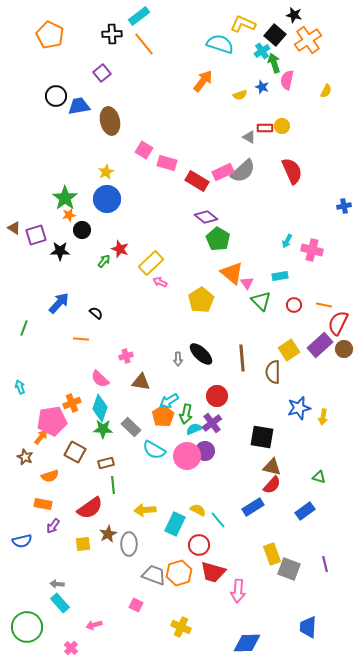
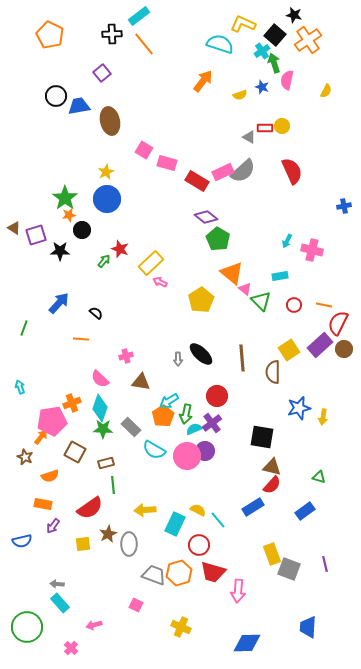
pink triangle at (247, 283): moved 2 px left, 6 px down; rotated 16 degrees counterclockwise
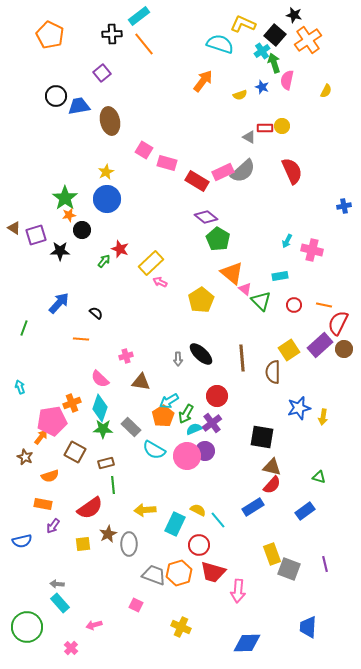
green arrow at (186, 414): rotated 18 degrees clockwise
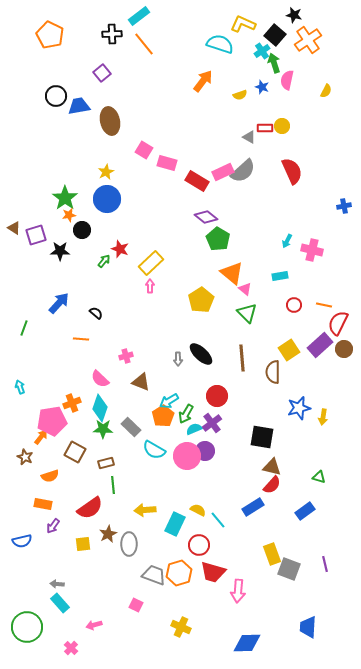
pink arrow at (160, 282): moved 10 px left, 4 px down; rotated 64 degrees clockwise
green triangle at (261, 301): moved 14 px left, 12 px down
brown triangle at (141, 382): rotated 12 degrees clockwise
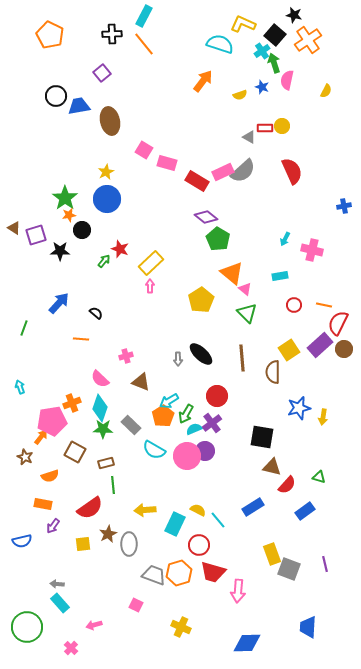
cyan rectangle at (139, 16): moved 5 px right; rotated 25 degrees counterclockwise
cyan arrow at (287, 241): moved 2 px left, 2 px up
gray rectangle at (131, 427): moved 2 px up
red semicircle at (272, 485): moved 15 px right
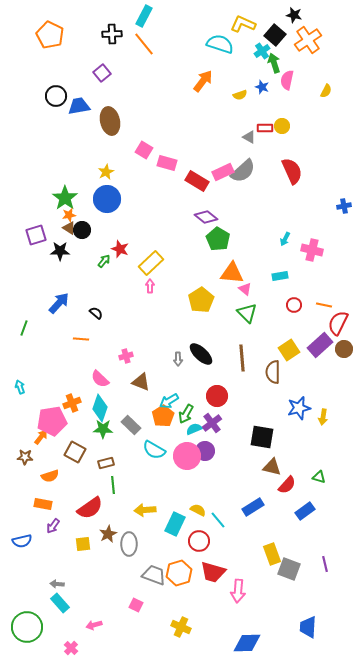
brown triangle at (14, 228): moved 55 px right
orange triangle at (232, 273): rotated 35 degrees counterclockwise
brown star at (25, 457): rotated 21 degrees counterclockwise
red circle at (199, 545): moved 4 px up
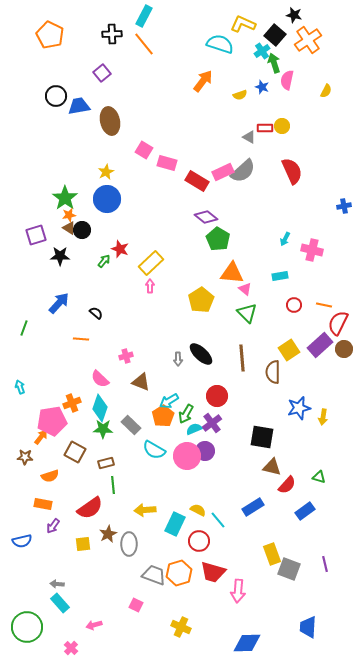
black star at (60, 251): moved 5 px down
